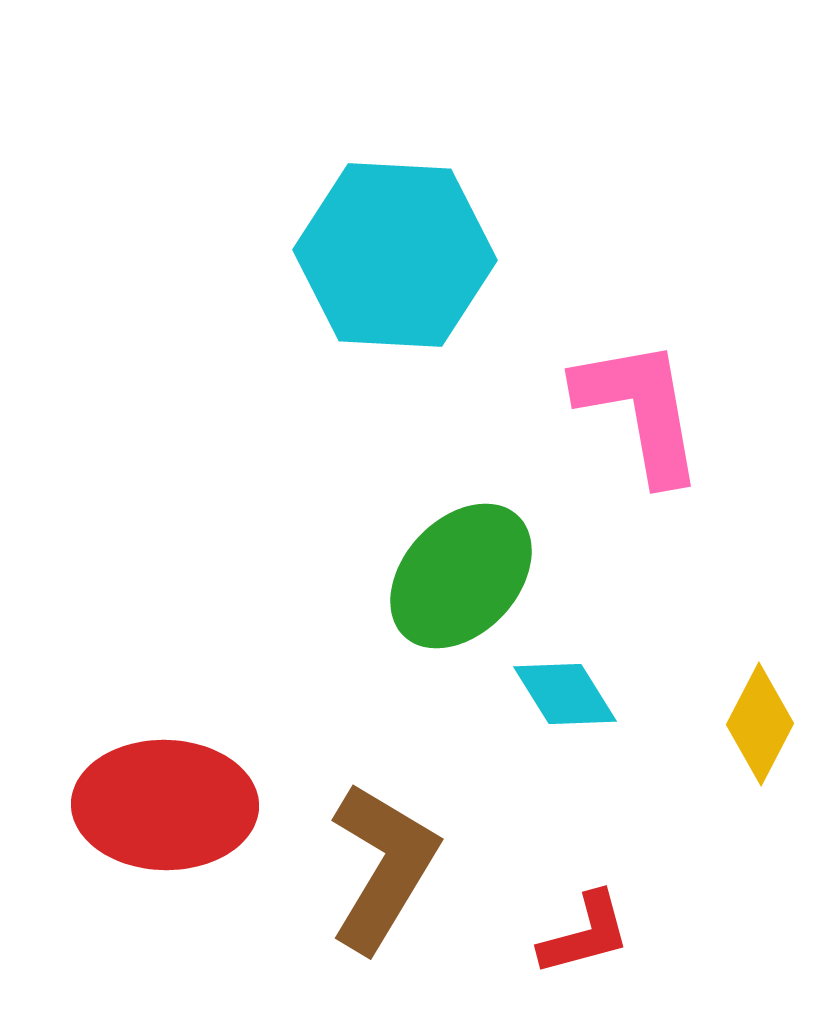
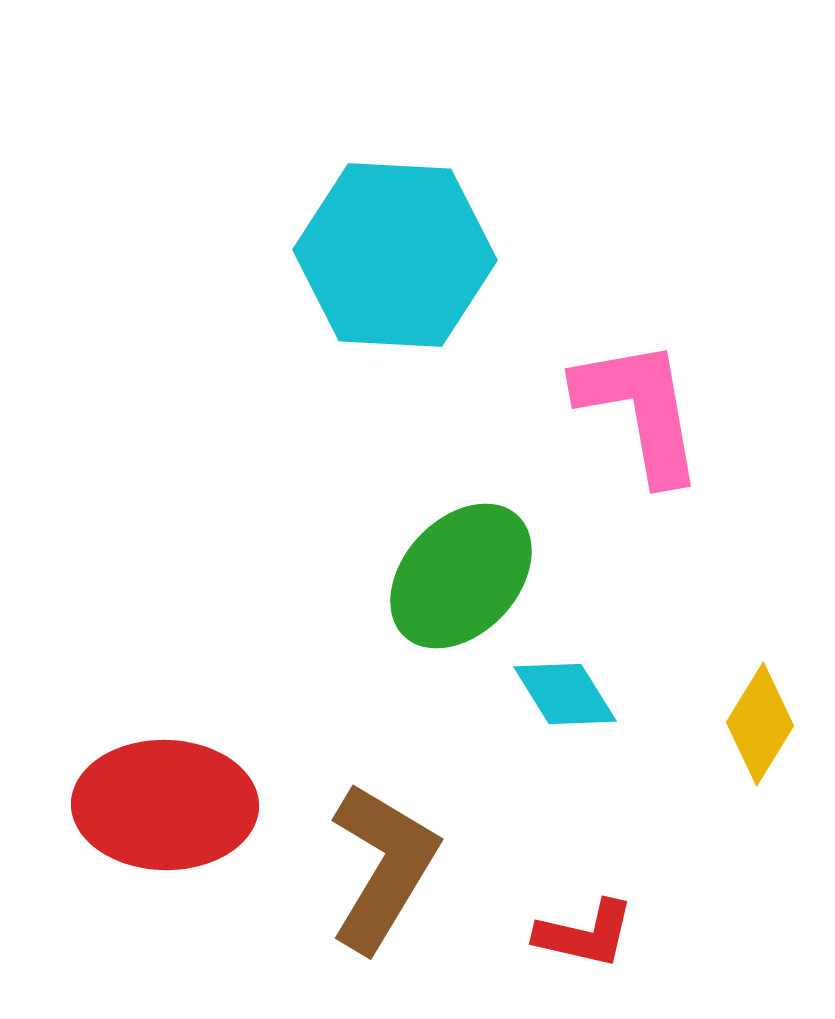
yellow diamond: rotated 4 degrees clockwise
red L-shape: rotated 28 degrees clockwise
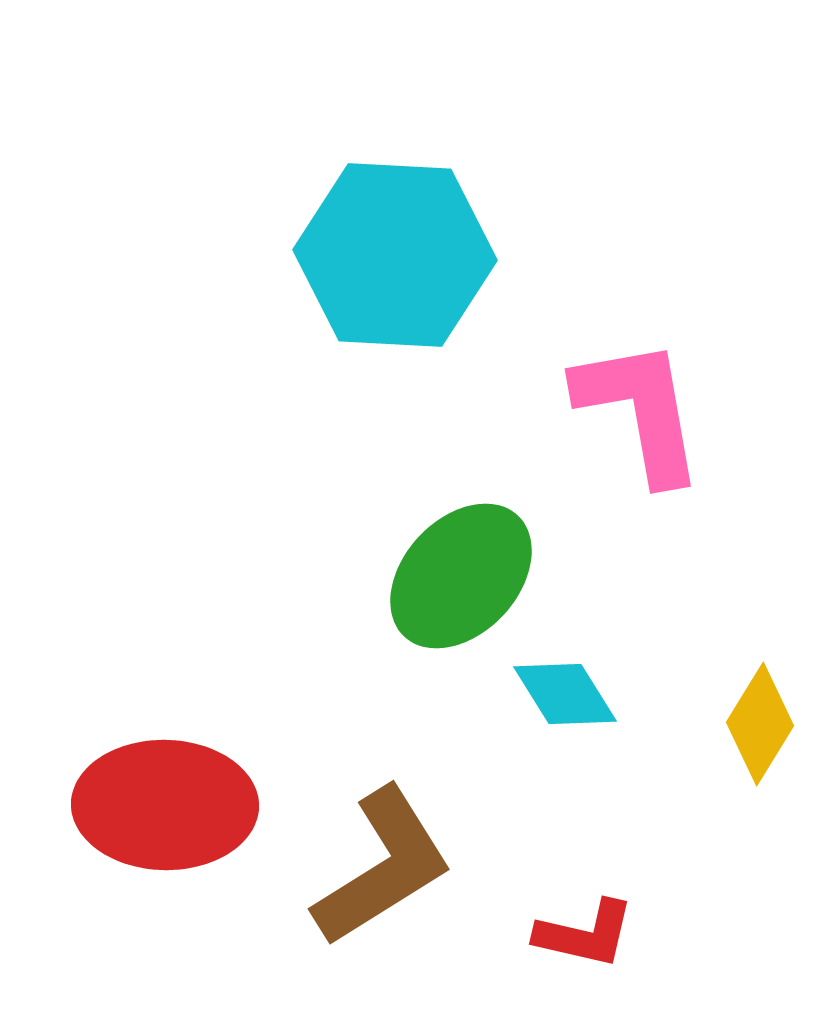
brown L-shape: rotated 27 degrees clockwise
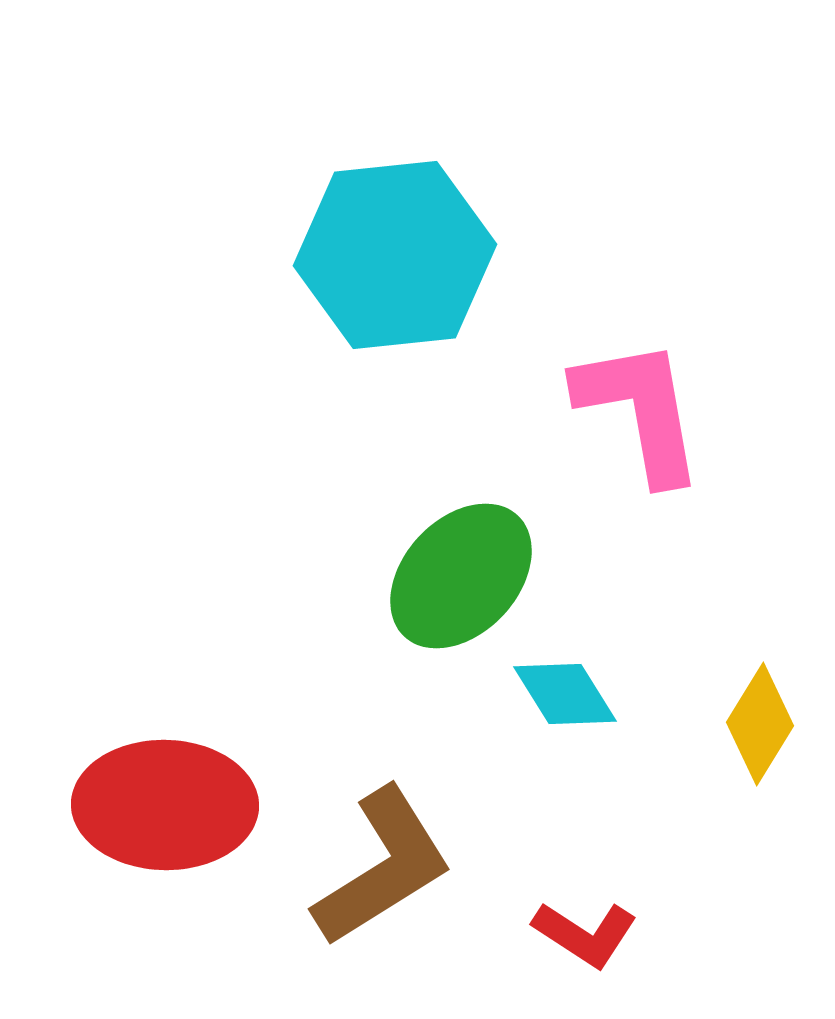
cyan hexagon: rotated 9 degrees counterclockwise
red L-shape: rotated 20 degrees clockwise
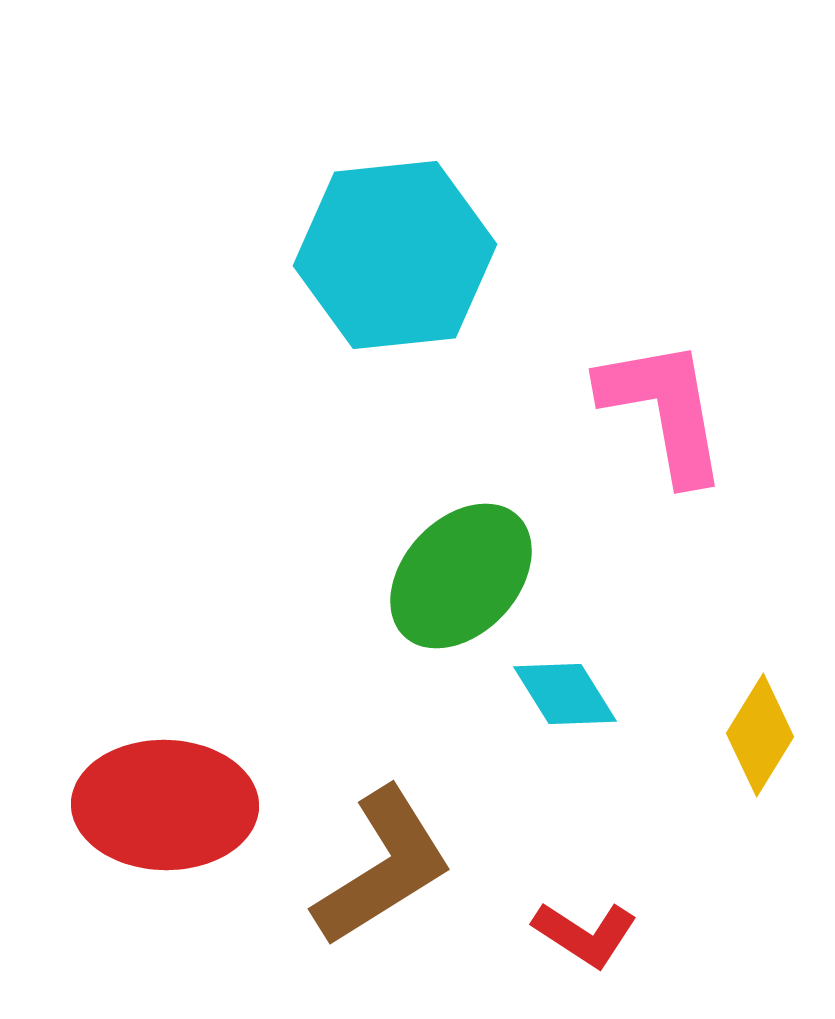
pink L-shape: moved 24 px right
yellow diamond: moved 11 px down
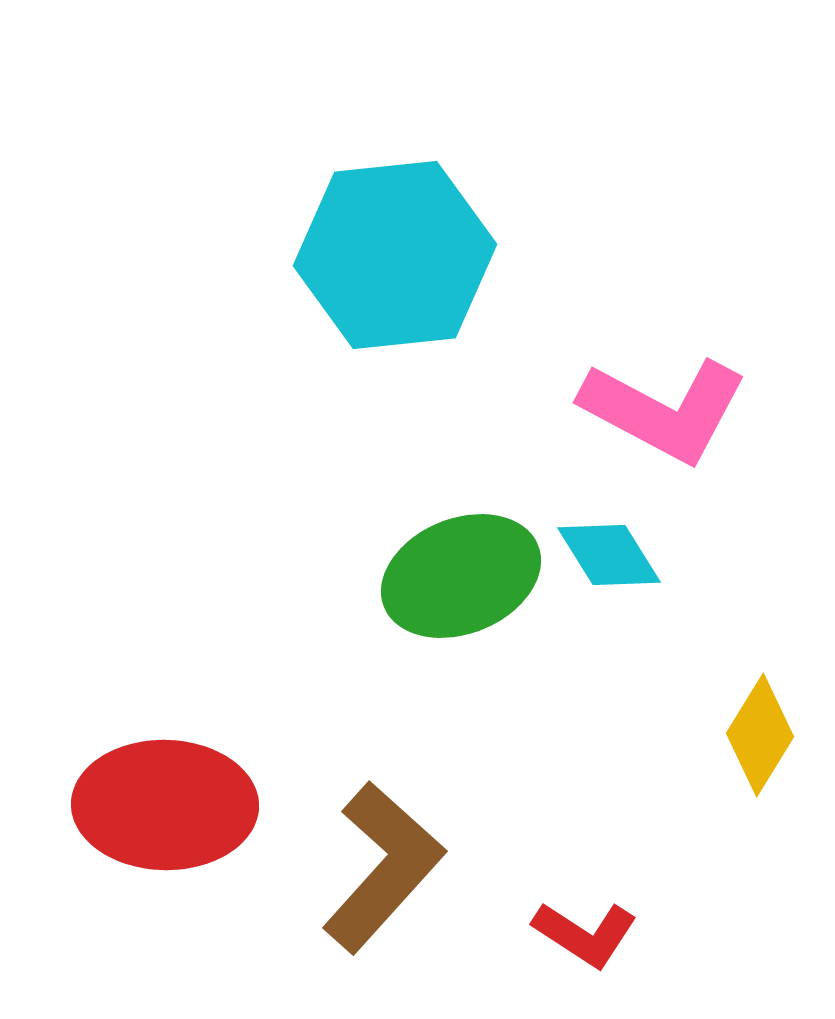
pink L-shape: rotated 128 degrees clockwise
green ellipse: rotated 25 degrees clockwise
cyan diamond: moved 44 px right, 139 px up
brown L-shape: rotated 16 degrees counterclockwise
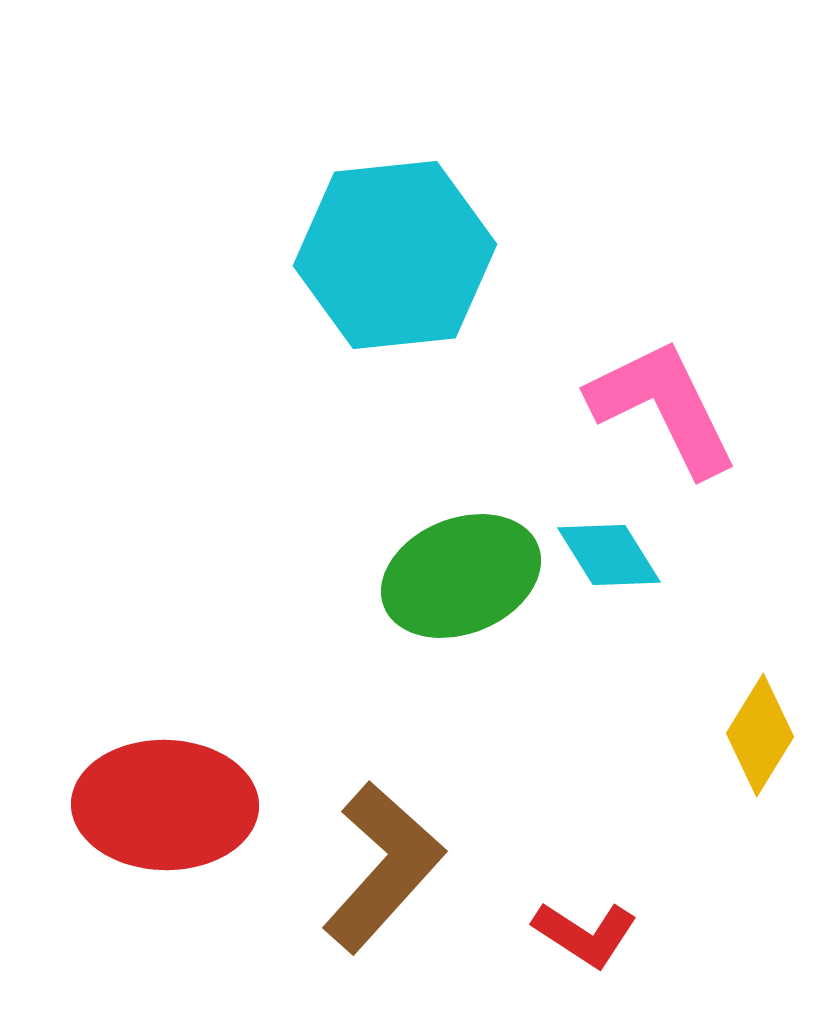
pink L-shape: moved 1 px left, 3 px up; rotated 144 degrees counterclockwise
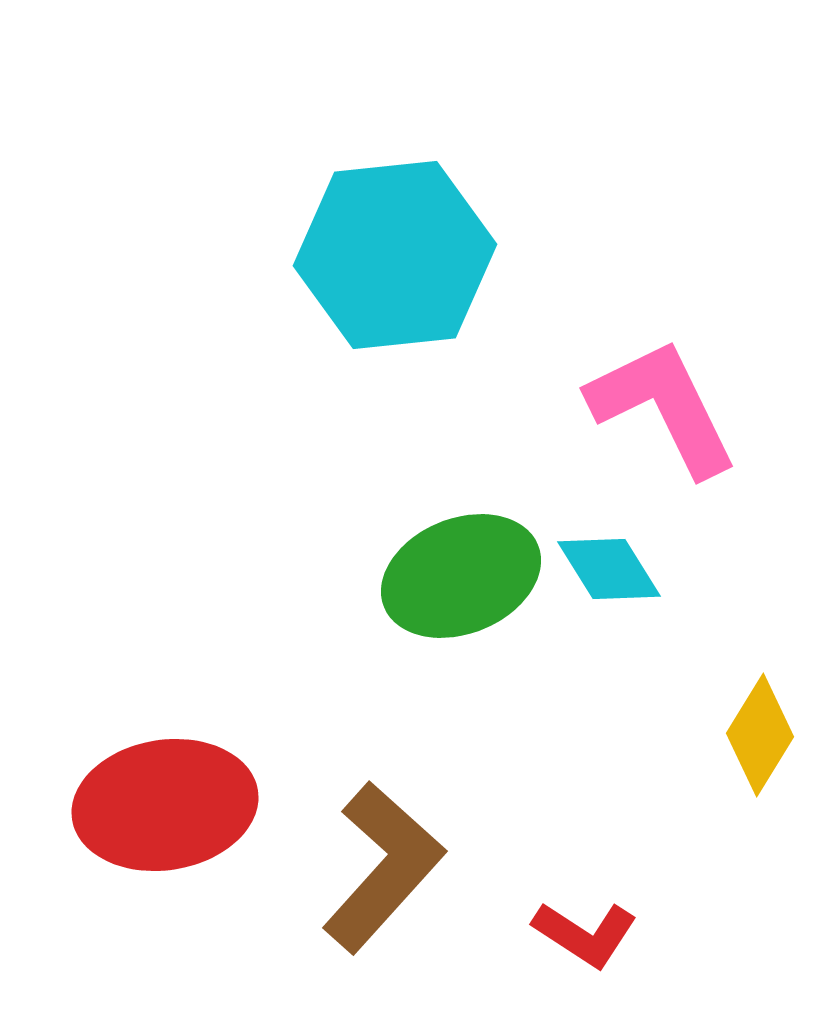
cyan diamond: moved 14 px down
red ellipse: rotated 10 degrees counterclockwise
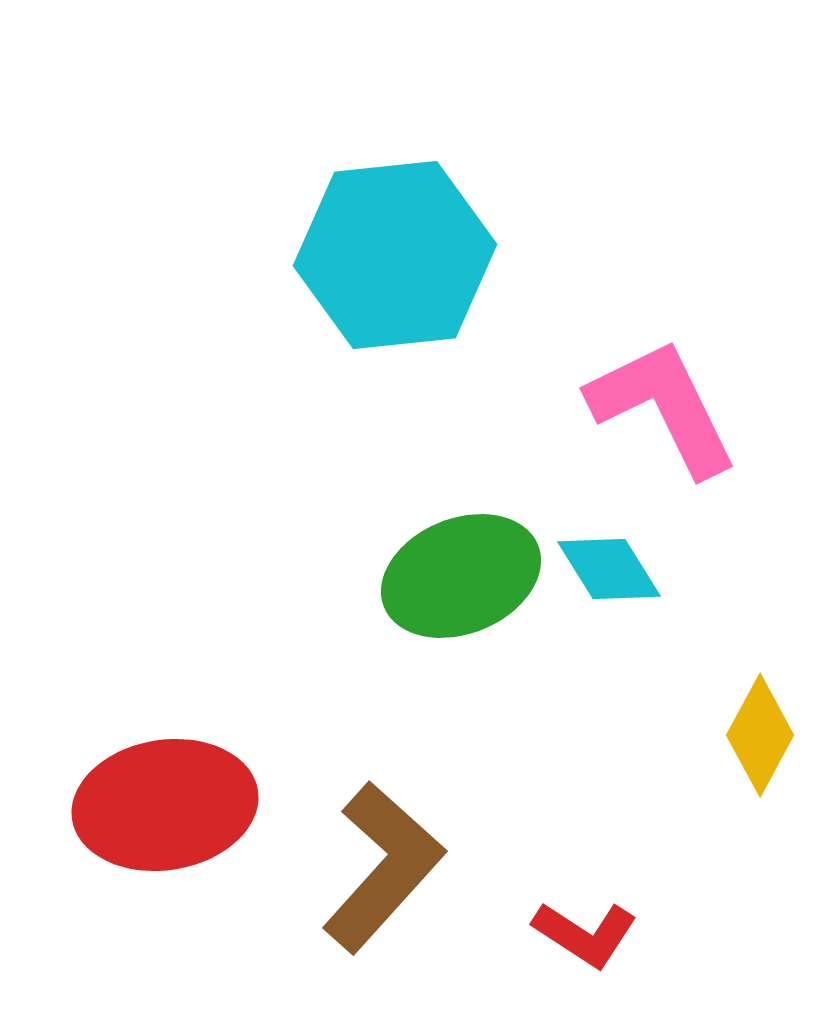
yellow diamond: rotated 3 degrees counterclockwise
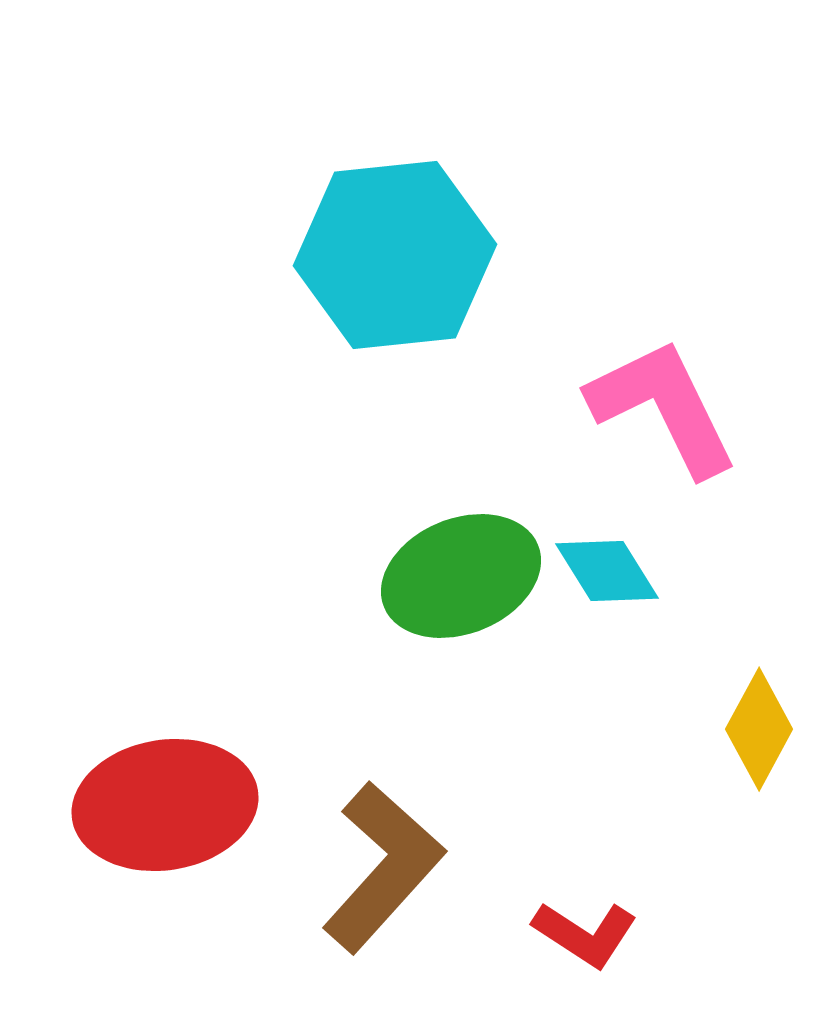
cyan diamond: moved 2 px left, 2 px down
yellow diamond: moved 1 px left, 6 px up
